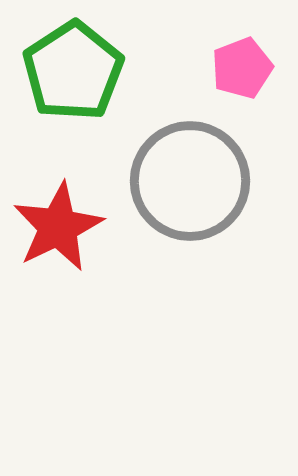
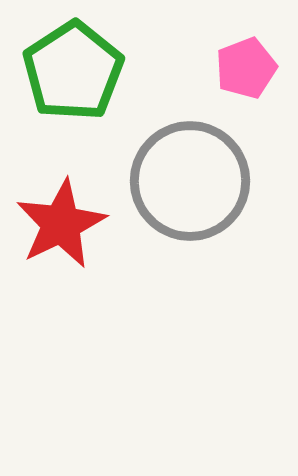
pink pentagon: moved 4 px right
red star: moved 3 px right, 3 px up
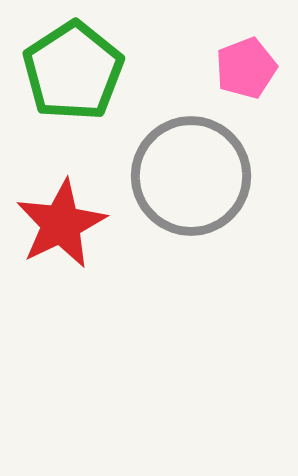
gray circle: moved 1 px right, 5 px up
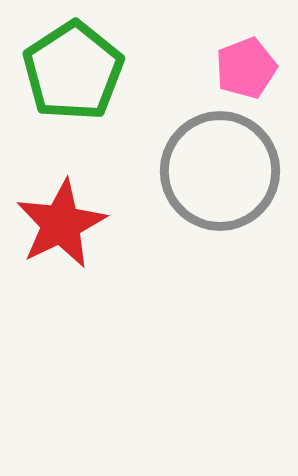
gray circle: moved 29 px right, 5 px up
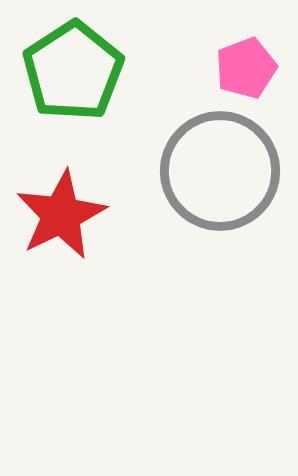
red star: moved 9 px up
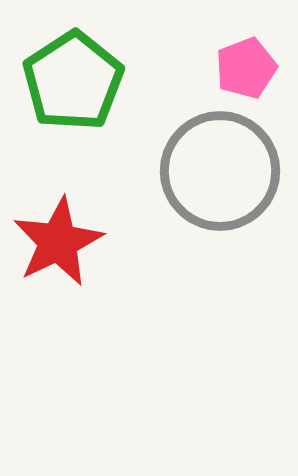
green pentagon: moved 10 px down
red star: moved 3 px left, 27 px down
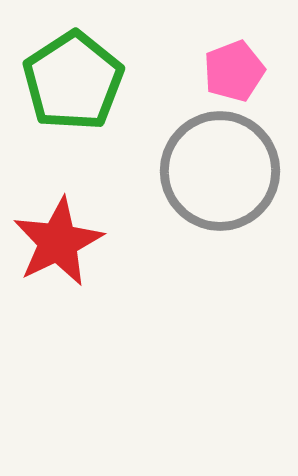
pink pentagon: moved 12 px left, 3 px down
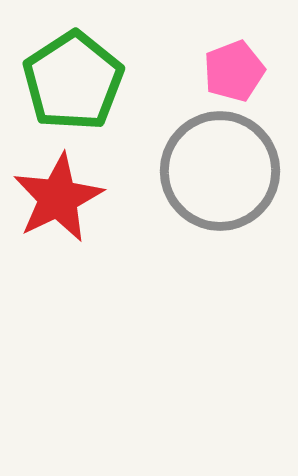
red star: moved 44 px up
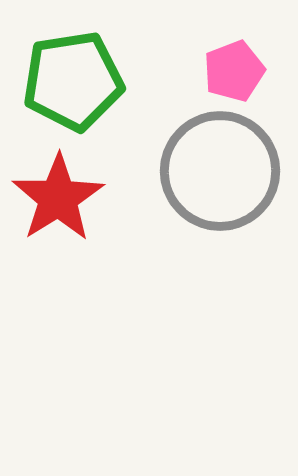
green pentagon: rotated 24 degrees clockwise
red star: rotated 6 degrees counterclockwise
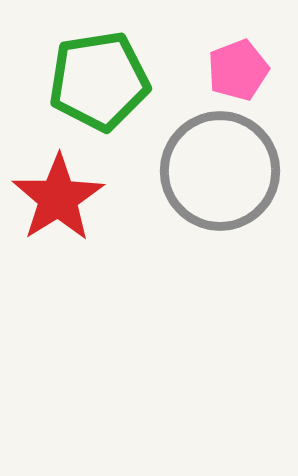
pink pentagon: moved 4 px right, 1 px up
green pentagon: moved 26 px right
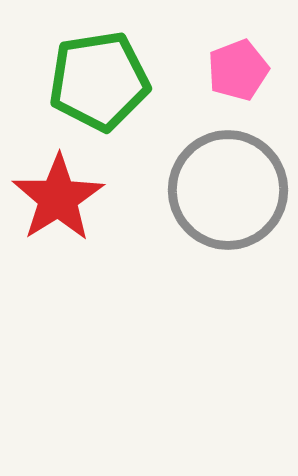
gray circle: moved 8 px right, 19 px down
